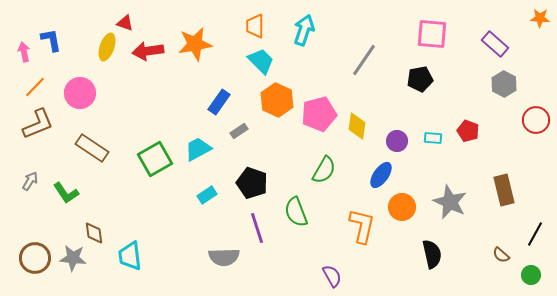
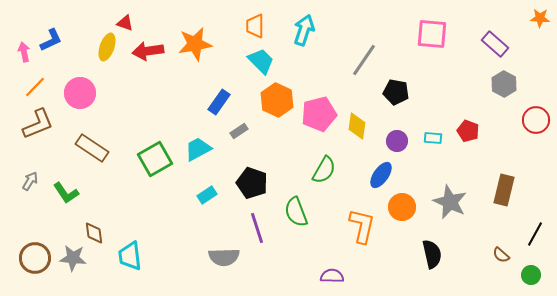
blue L-shape at (51, 40): rotated 75 degrees clockwise
black pentagon at (420, 79): moved 24 px left, 13 px down; rotated 20 degrees clockwise
brown rectangle at (504, 190): rotated 28 degrees clockwise
purple semicircle at (332, 276): rotated 60 degrees counterclockwise
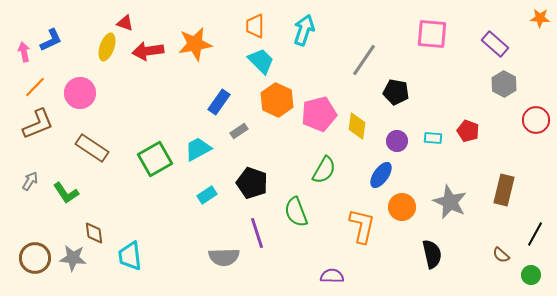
purple line at (257, 228): moved 5 px down
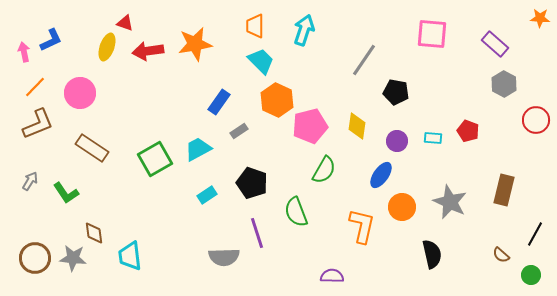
pink pentagon at (319, 114): moved 9 px left, 12 px down
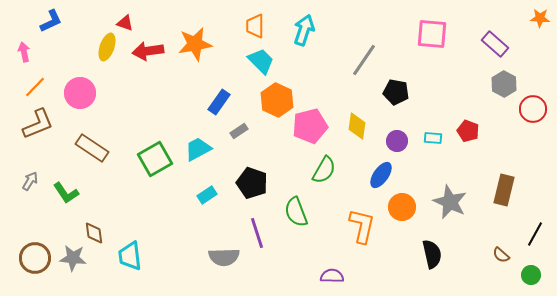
blue L-shape at (51, 40): moved 19 px up
red circle at (536, 120): moved 3 px left, 11 px up
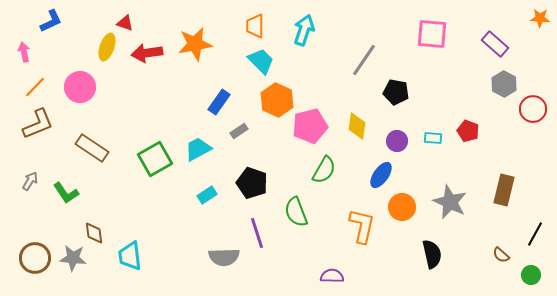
red arrow at (148, 51): moved 1 px left, 2 px down
pink circle at (80, 93): moved 6 px up
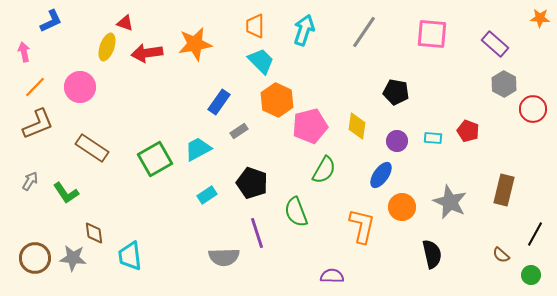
gray line at (364, 60): moved 28 px up
